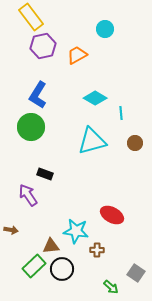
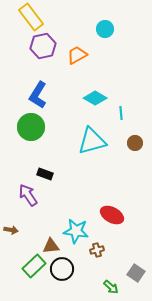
brown cross: rotated 16 degrees counterclockwise
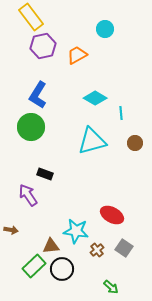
brown cross: rotated 24 degrees counterclockwise
gray square: moved 12 px left, 25 px up
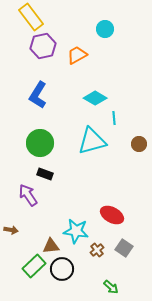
cyan line: moved 7 px left, 5 px down
green circle: moved 9 px right, 16 px down
brown circle: moved 4 px right, 1 px down
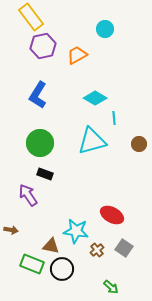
brown triangle: rotated 18 degrees clockwise
green rectangle: moved 2 px left, 2 px up; rotated 65 degrees clockwise
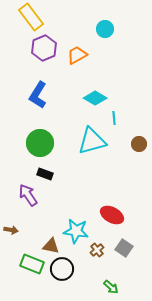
purple hexagon: moved 1 px right, 2 px down; rotated 10 degrees counterclockwise
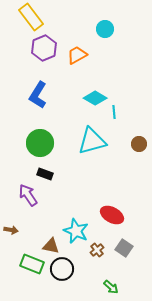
cyan line: moved 6 px up
cyan star: rotated 15 degrees clockwise
